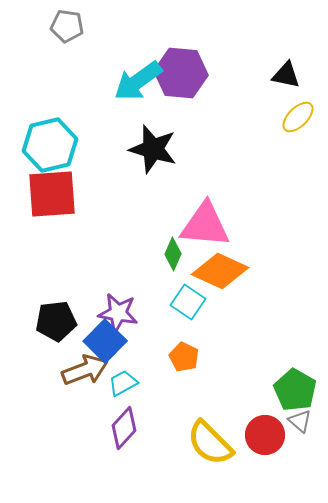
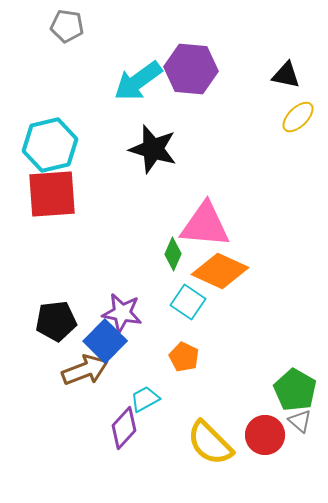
purple hexagon: moved 10 px right, 4 px up
purple star: moved 4 px right
cyan trapezoid: moved 22 px right, 16 px down
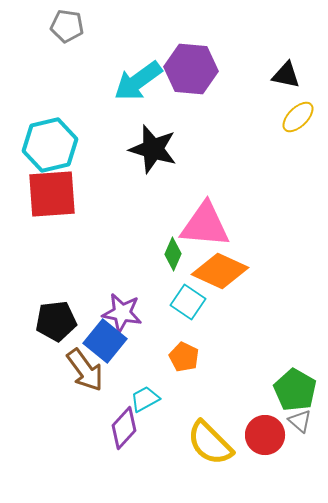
blue square: rotated 6 degrees counterclockwise
brown arrow: rotated 75 degrees clockwise
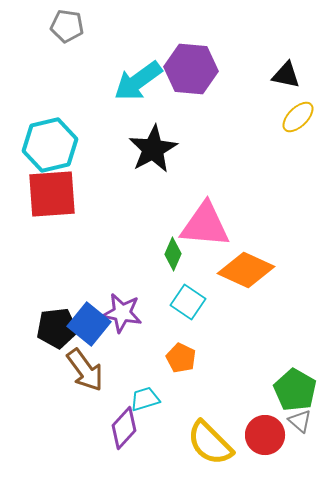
black star: rotated 27 degrees clockwise
orange diamond: moved 26 px right, 1 px up
black pentagon: moved 1 px right, 7 px down
blue square: moved 16 px left, 17 px up
orange pentagon: moved 3 px left, 1 px down
cyan trapezoid: rotated 12 degrees clockwise
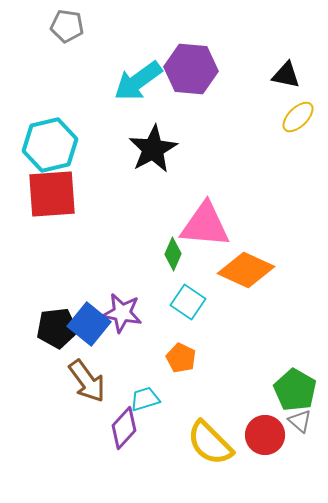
brown arrow: moved 2 px right, 11 px down
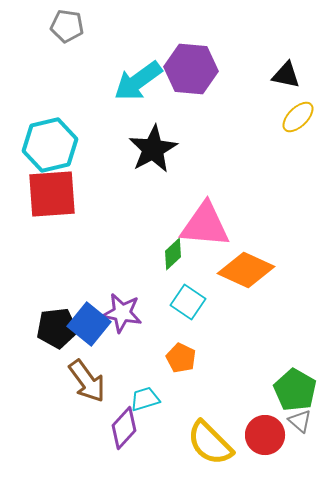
green diamond: rotated 24 degrees clockwise
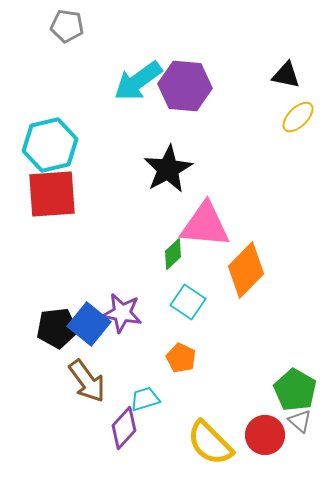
purple hexagon: moved 6 px left, 17 px down
black star: moved 15 px right, 20 px down
orange diamond: rotated 70 degrees counterclockwise
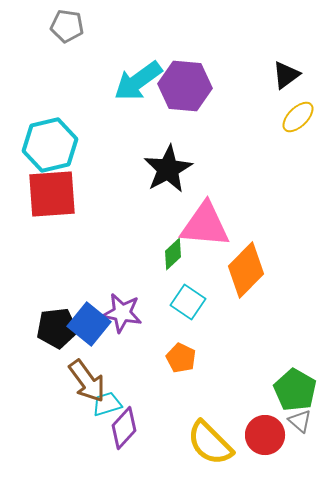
black triangle: rotated 48 degrees counterclockwise
cyan trapezoid: moved 38 px left, 5 px down
